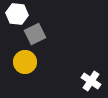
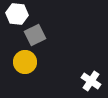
gray square: moved 1 px down
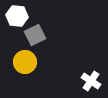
white hexagon: moved 2 px down
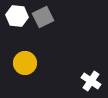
gray square: moved 8 px right, 18 px up
yellow circle: moved 1 px down
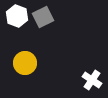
white hexagon: rotated 15 degrees clockwise
white cross: moved 1 px right, 1 px up
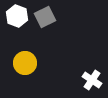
gray square: moved 2 px right
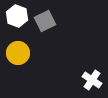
gray square: moved 4 px down
yellow circle: moved 7 px left, 10 px up
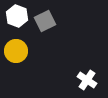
yellow circle: moved 2 px left, 2 px up
white cross: moved 5 px left
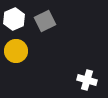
white hexagon: moved 3 px left, 3 px down; rotated 15 degrees clockwise
white cross: rotated 18 degrees counterclockwise
